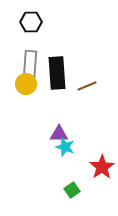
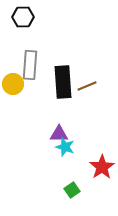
black hexagon: moved 8 px left, 5 px up
black rectangle: moved 6 px right, 9 px down
yellow circle: moved 13 px left
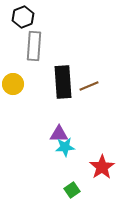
black hexagon: rotated 20 degrees counterclockwise
gray rectangle: moved 4 px right, 19 px up
brown line: moved 2 px right
cyan star: rotated 24 degrees counterclockwise
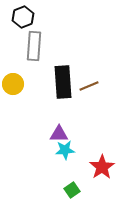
cyan star: moved 3 px down
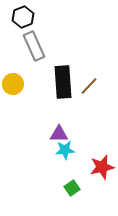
gray rectangle: rotated 28 degrees counterclockwise
brown line: rotated 24 degrees counterclockwise
red star: rotated 20 degrees clockwise
green square: moved 2 px up
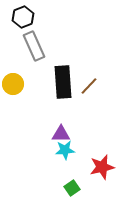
purple triangle: moved 2 px right
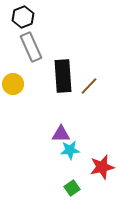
gray rectangle: moved 3 px left, 1 px down
black rectangle: moved 6 px up
cyan star: moved 5 px right
